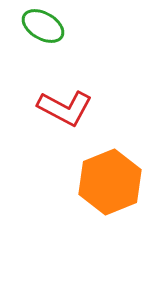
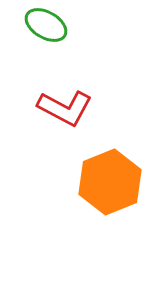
green ellipse: moved 3 px right, 1 px up
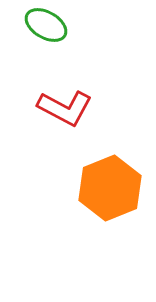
orange hexagon: moved 6 px down
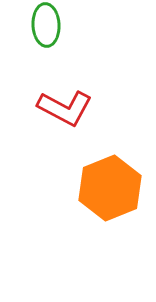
green ellipse: rotated 57 degrees clockwise
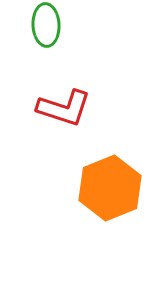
red L-shape: moved 1 px left; rotated 10 degrees counterclockwise
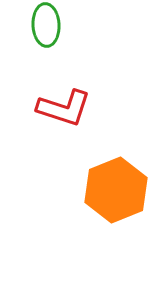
orange hexagon: moved 6 px right, 2 px down
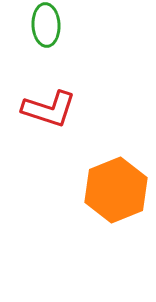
red L-shape: moved 15 px left, 1 px down
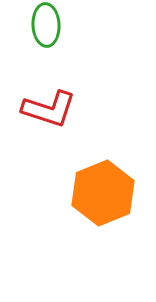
orange hexagon: moved 13 px left, 3 px down
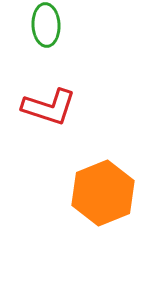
red L-shape: moved 2 px up
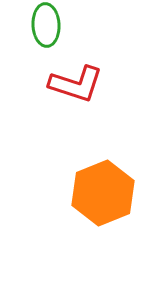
red L-shape: moved 27 px right, 23 px up
